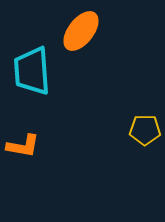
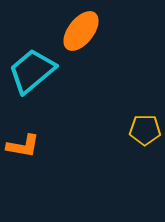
cyan trapezoid: rotated 54 degrees clockwise
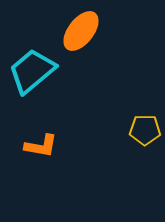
orange L-shape: moved 18 px right
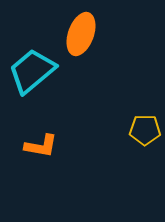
orange ellipse: moved 3 px down; rotated 18 degrees counterclockwise
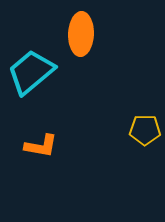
orange ellipse: rotated 18 degrees counterclockwise
cyan trapezoid: moved 1 px left, 1 px down
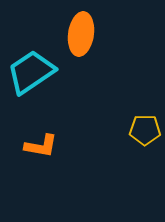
orange ellipse: rotated 6 degrees clockwise
cyan trapezoid: rotated 6 degrees clockwise
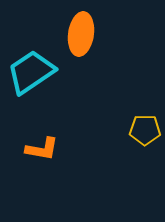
orange L-shape: moved 1 px right, 3 px down
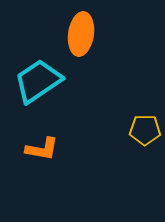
cyan trapezoid: moved 7 px right, 9 px down
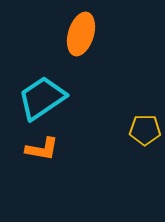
orange ellipse: rotated 9 degrees clockwise
cyan trapezoid: moved 4 px right, 17 px down
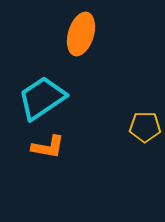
yellow pentagon: moved 3 px up
orange L-shape: moved 6 px right, 2 px up
